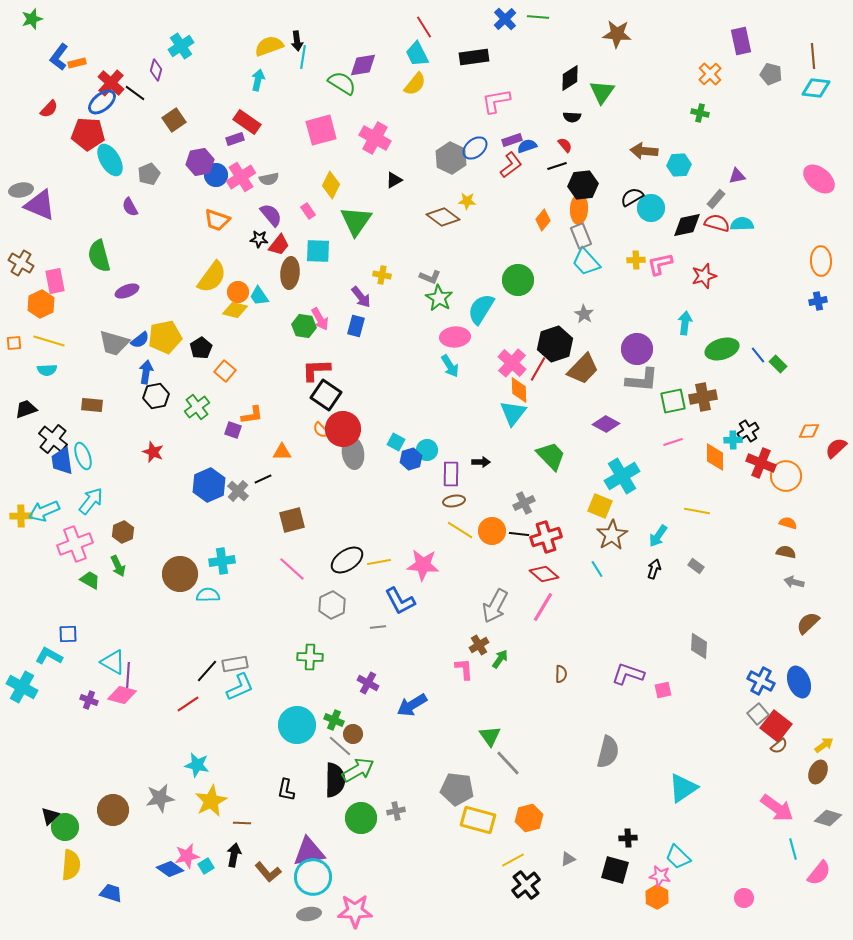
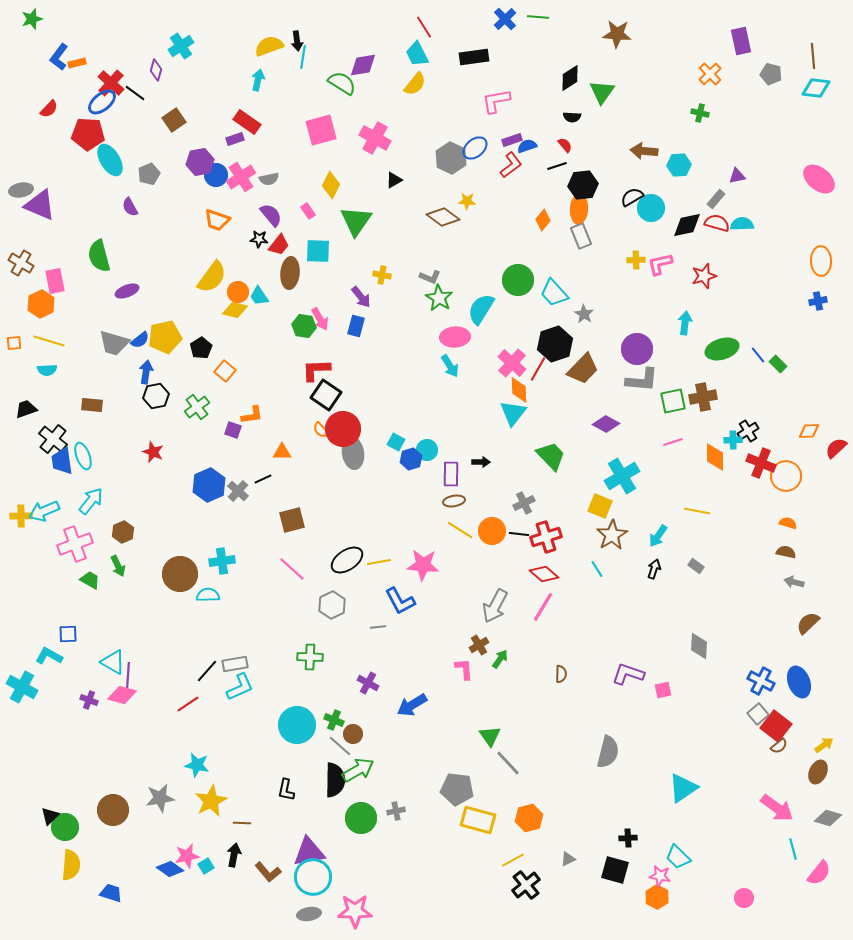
cyan trapezoid at (586, 262): moved 32 px left, 31 px down
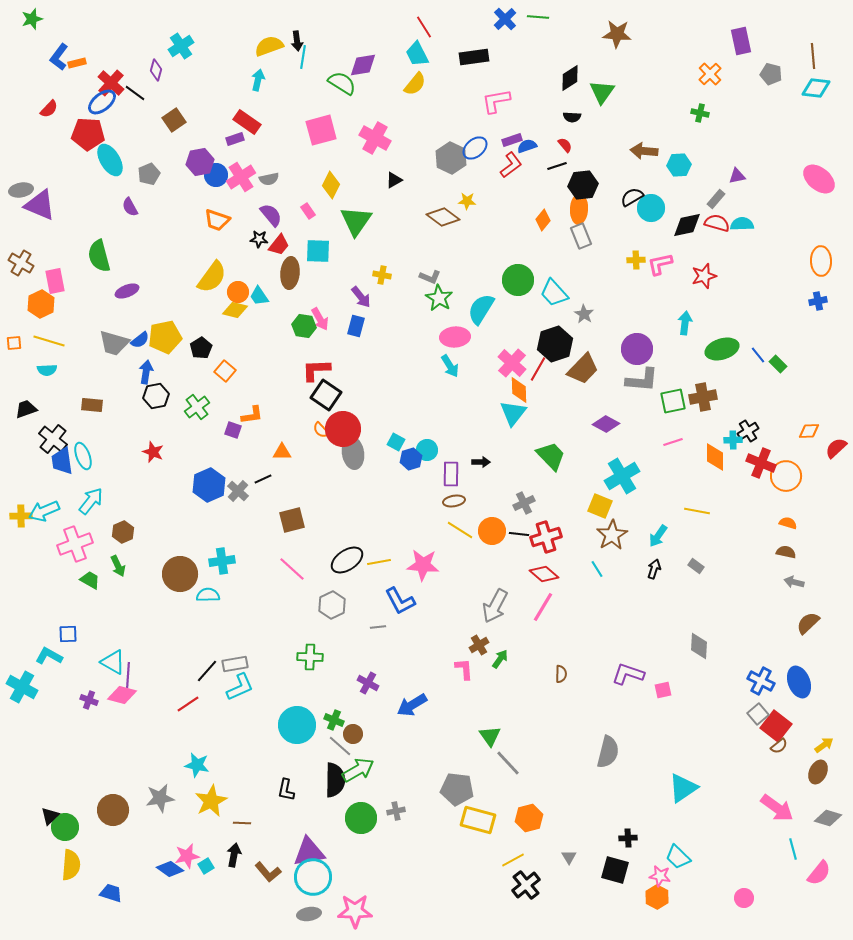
gray triangle at (568, 859): moved 1 px right, 2 px up; rotated 35 degrees counterclockwise
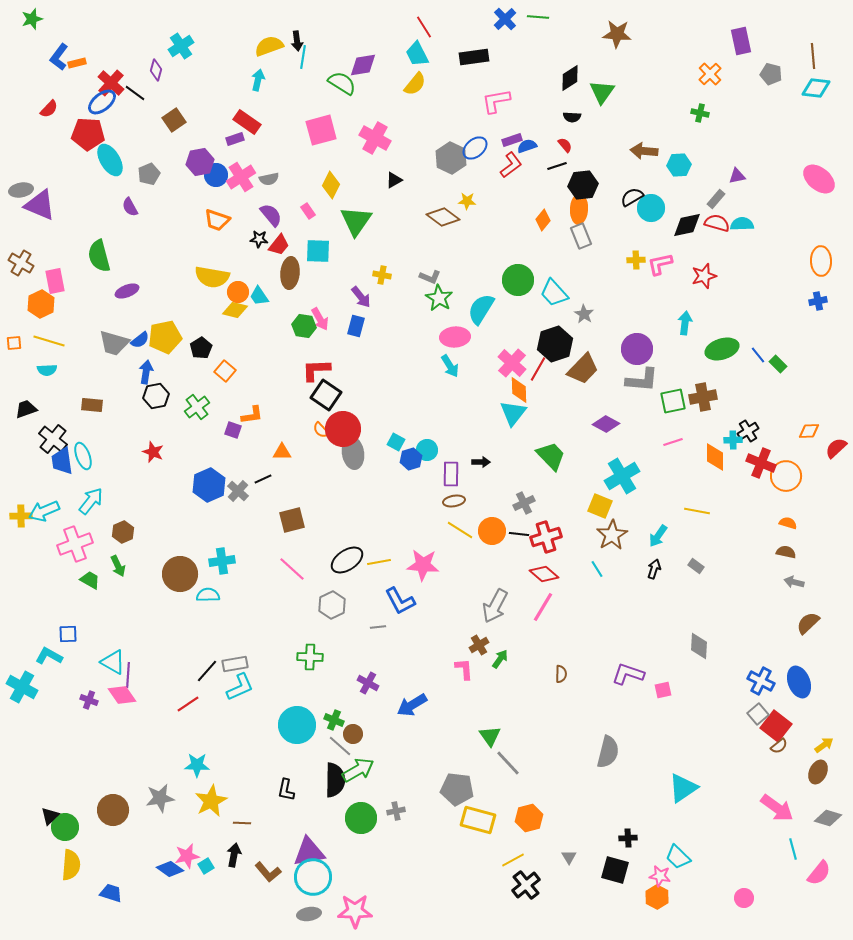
yellow semicircle at (212, 277): rotated 64 degrees clockwise
pink diamond at (122, 695): rotated 40 degrees clockwise
cyan star at (197, 765): rotated 10 degrees counterclockwise
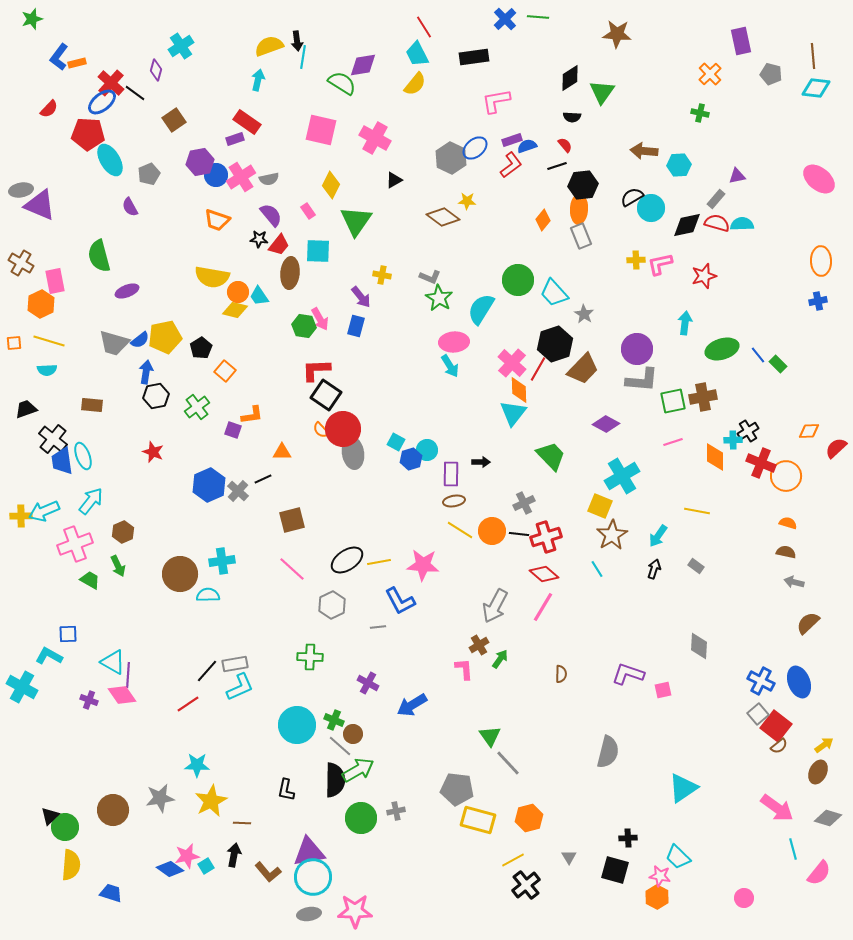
pink square at (321, 130): rotated 28 degrees clockwise
pink ellipse at (455, 337): moved 1 px left, 5 px down
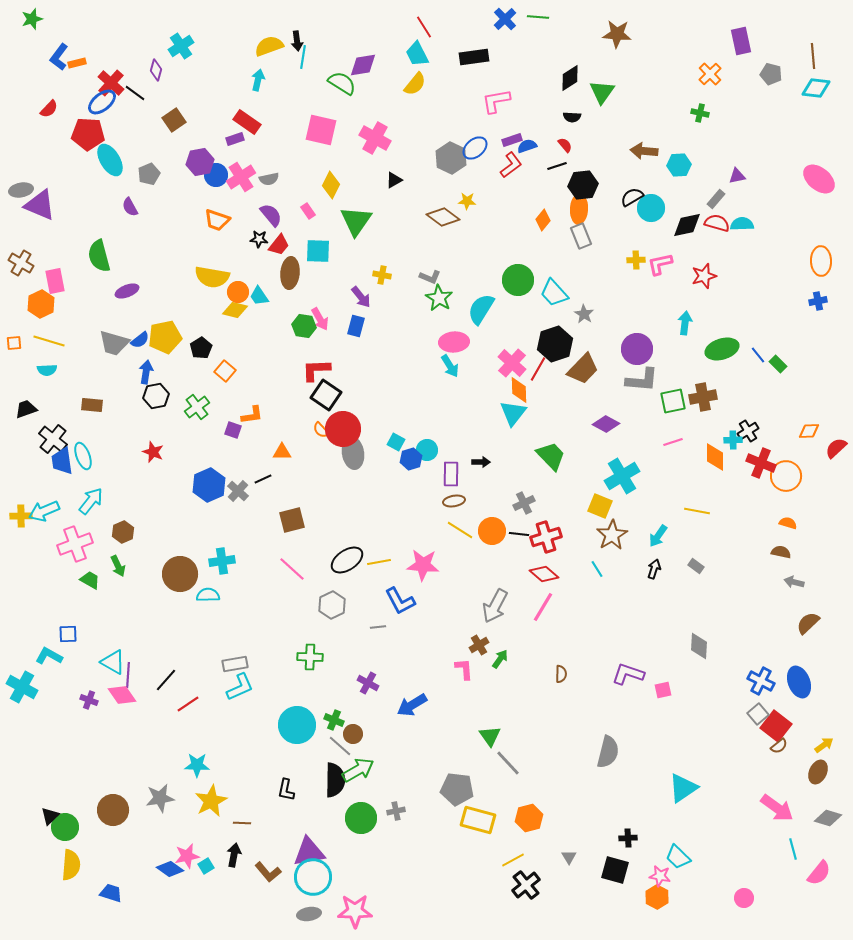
brown semicircle at (786, 552): moved 5 px left
black line at (207, 671): moved 41 px left, 9 px down
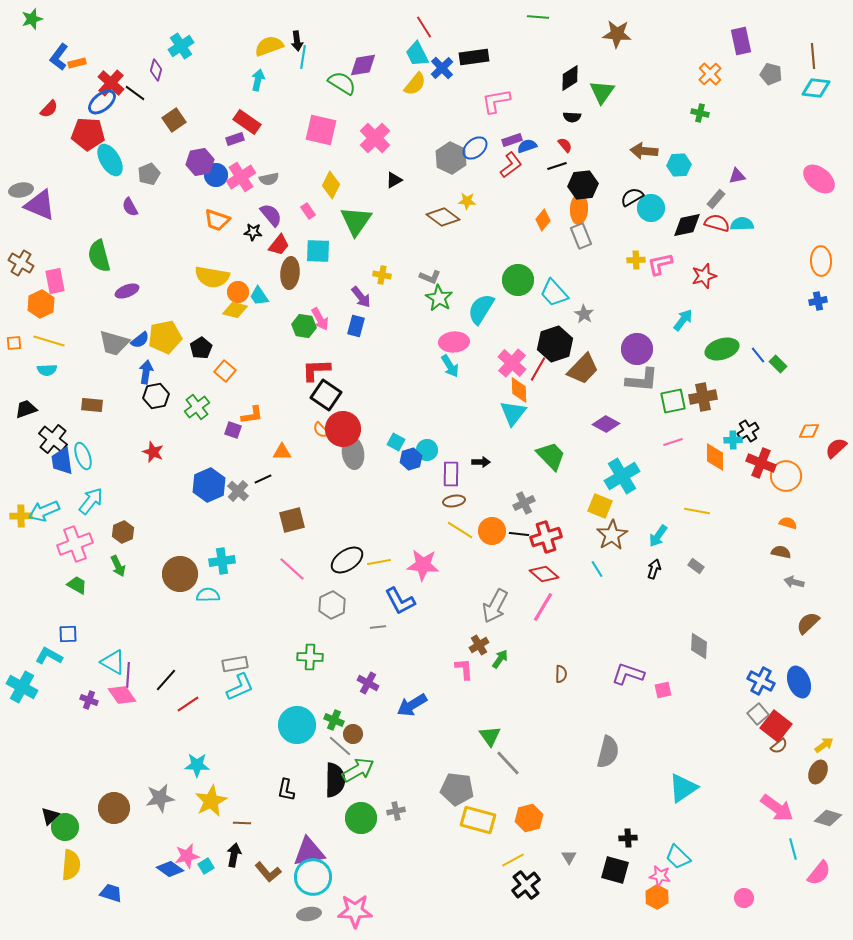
blue cross at (505, 19): moved 63 px left, 49 px down
pink cross at (375, 138): rotated 16 degrees clockwise
black star at (259, 239): moved 6 px left, 7 px up
cyan arrow at (685, 323): moved 2 px left, 3 px up; rotated 30 degrees clockwise
green trapezoid at (90, 580): moved 13 px left, 5 px down
brown circle at (113, 810): moved 1 px right, 2 px up
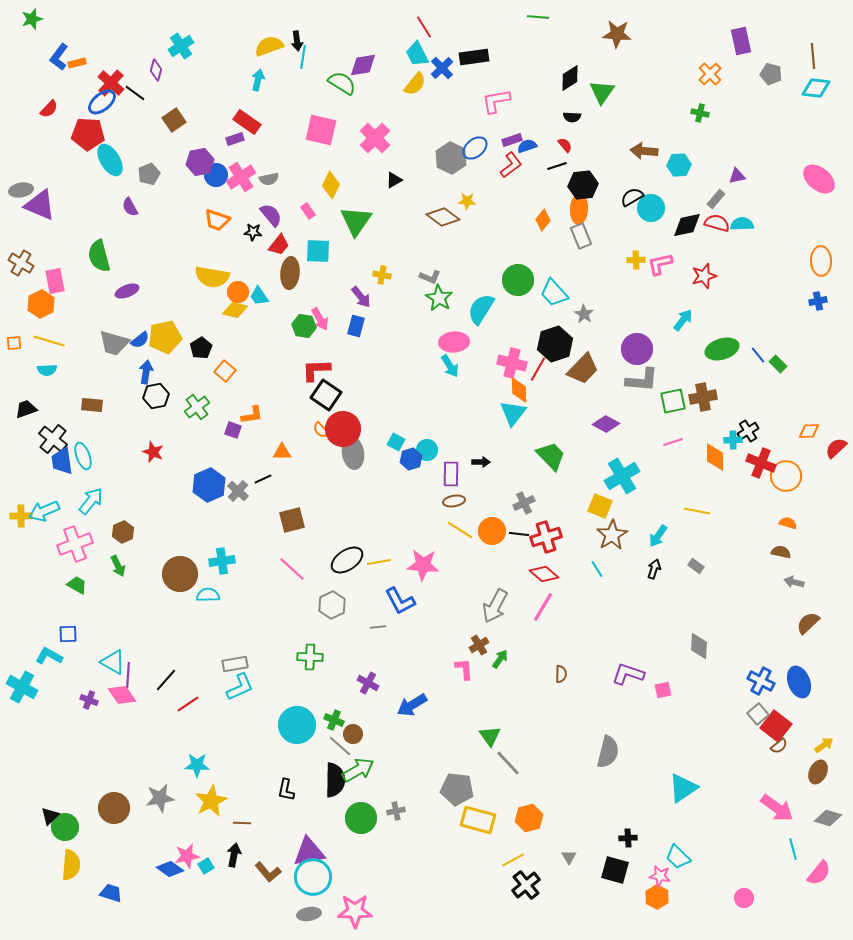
pink cross at (512, 363): rotated 28 degrees counterclockwise
